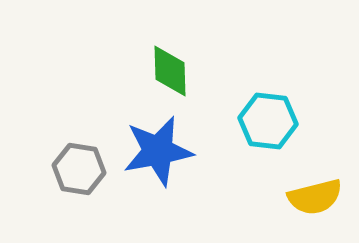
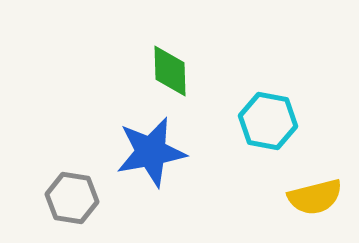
cyan hexagon: rotated 4 degrees clockwise
blue star: moved 7 px left, 1 px down
gray hexagon: moved 7 px left, 29 px down
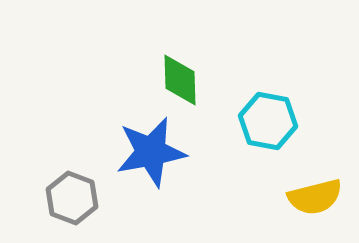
green diamond: moved 10 px right, 9 px down
gray hexagon: rotated 12 degrees clockwise
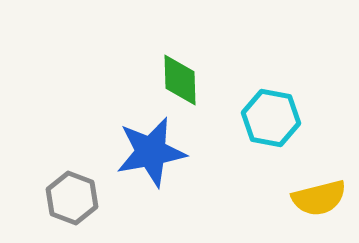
cyan hexagon: moved 3 px right, 3 px up
yellow semicircle: moved 4 px right, 1 px down
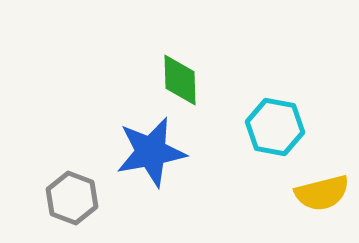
cyan hexagon: moved 4 px right, 9 px down
yellow semicircle: moved 3 px right, 5 px up
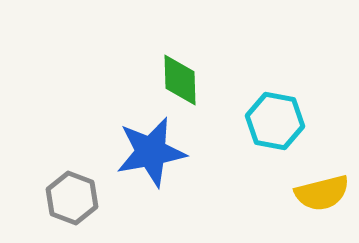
cyan hexagon: moved 6 px up
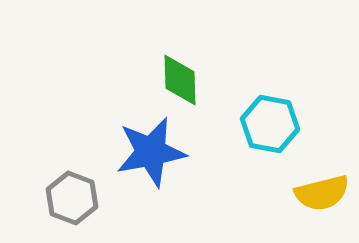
cyan hexagon: moved 5 px left, 3 px down
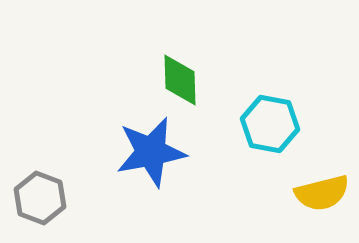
gray hexagon: moved 32 px left
